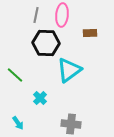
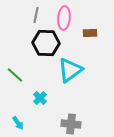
pink ellipse: moved 2 px right, 3 px down
cyan triangle: moved 1 px right
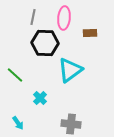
gray line: moved 3 px left, 2 px down
black hexagon: moved 1 px left
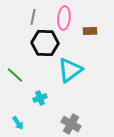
brown rectangle: moved 2 px up
cyan cross: rotated 24 degrees clockwise
gray cross: rotated 24 degrees clockwise
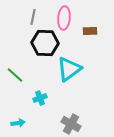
cyan triangle: moved 1 px left, 1 px up
cyan arrow: rotated 64 degrees counterclockwise
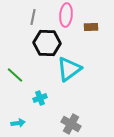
pink ellipse: moved 2 px right, 3 px up
brown rectangle: moved 1 px right, 4 px up
black hexagon: moved 2 px right
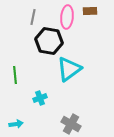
pink ellipse: moved 1 px right, 2 px down
brown rectangle: moved 1 px left, 16 px up
black hexagon: moved 2 px right, 2 px up; rotated 8 degrees clockwise
green line: rotated 42 degrees clockwise
cyan arrow: moved 2 px left, 1 px down
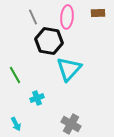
brown rectangle: moved 8 px right, 2 px down
gray line: rotated 35 degrees counterclockwise
cyan triangle: rotated 12 degrees counterclockwise
green line: rotated 24 degrees counterclockwise
cyan cross: moved 3 px left
cyan arrow: rotated 72 degrees clockwise
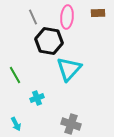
gray cross: rotated 12 degrees counterclockwise
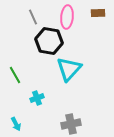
gray cross: rotated 30 degrees counterclockwise
